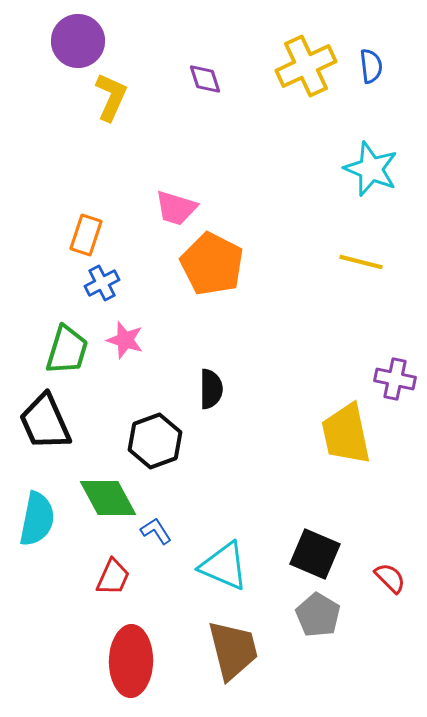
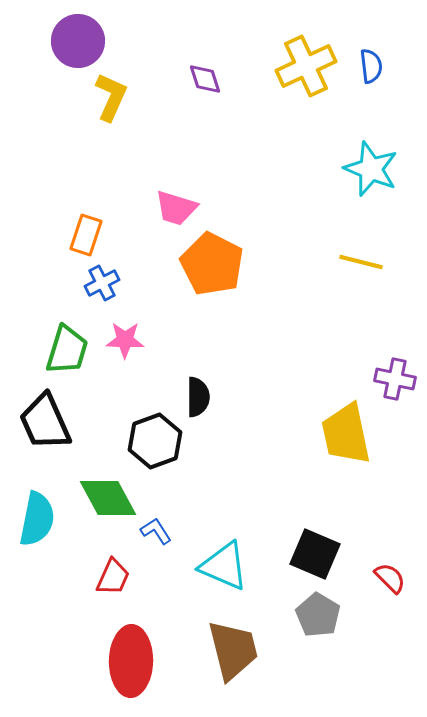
pink star: rotated 15 degrees counterclockwise
black semicircle: moved 13 px left, 8 px down
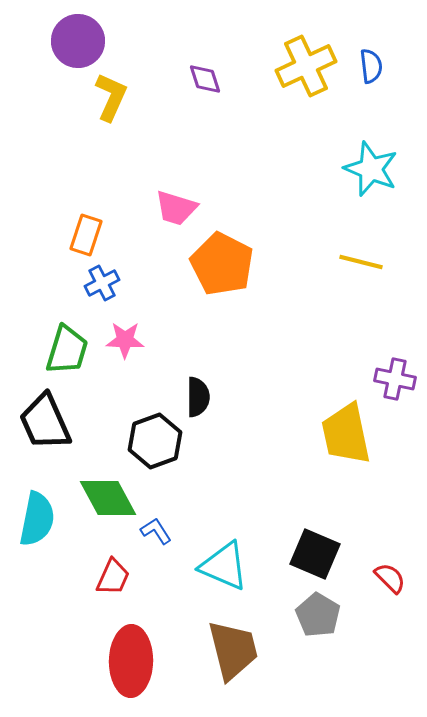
orange pentagon: moved 10 px right
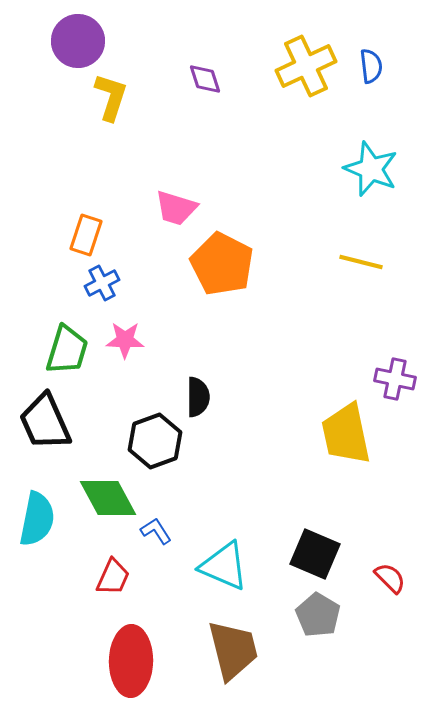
yellow L-shape: rotated 6 degrees counterclockwise
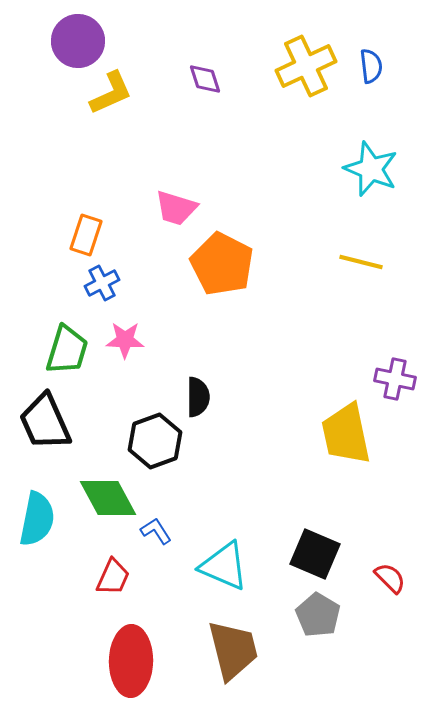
yellow L-shape: moved 4 px up; rotated 48 degrees clockwise
